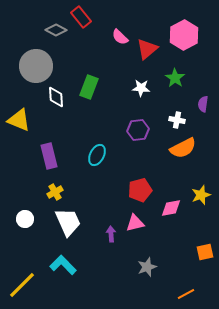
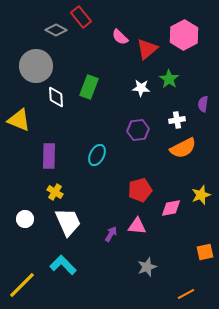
green star: moved 6 px left, 1 px down
white cross: rotated 21 degrees counterclockwise
purple rectangle: rotated 15 degrees clockwise
yellow cross: rotated 28 degrees counterclockwise
pink triangle: moved 2 px right, 3 px down; rotated 18 degrees clockwise
purple arrow: rotated 35 degrees clockwise
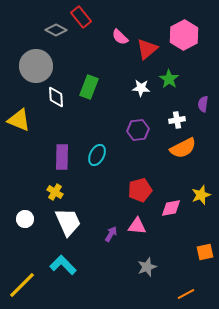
purple rectangle: moved 13 px right, 1 px down
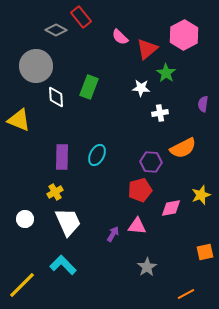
green star: moved 3 px left, 6 px up
white cross: moved 17 px left, 7 px up
purple hexagon: moved 13 px right, 32 px down; rotated 10 degrees clockwise
yellow cross: rotated 28 degrees clockwise
purple arrow: moved 2 px right
gray star: rotated 12 degrees counterclockwise
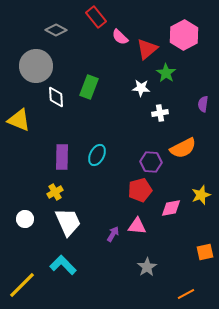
red rectangle: moved 15 px right
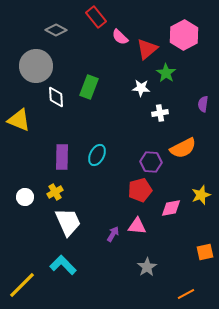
white circle: moved 22 px up
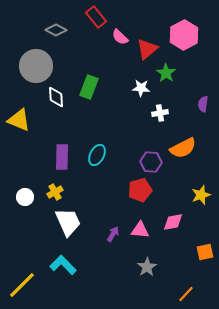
pink diamond: moved 2 px right, 14 px down
pink triangle: moved 3 px right, 4 px down
orange line: rotated 18 degrees counterclockwise
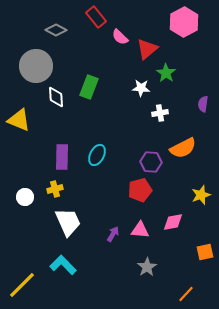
pink hexagon: moved 13 px up
yellow cross: moved 3 px up; rotated 14 degrees clockwise
